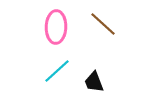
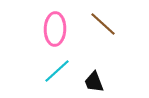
pink ellipse: moved 1 px left, 2 px down
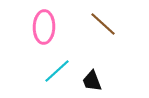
pink ellipse: moved 11 px left, 2 px up
black trapezoid: moved 2 px left, 1 px up
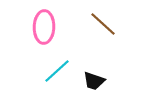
black trapezoid: moved 2 px right; rotated 50 degrees counterclockwise
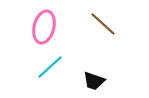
pink ellipse: rotated 12 degrees clockwise
cyan line: moved 7 px left, 4 px up
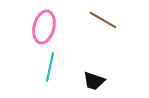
brown line: moved 4 px up; rotated 12 degrees counterclockwise
cyan line: rotated 36 degrees counterclockwise
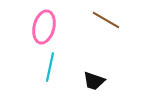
brown line: moved 3 px right
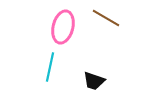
brown line: moved 2 px up
pink ellipse: moved 19 px right
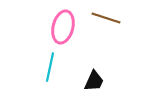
brown line: rotated 12 degrees counterclockwise
black trapezoid: rotated 85 degrees counterclockwise
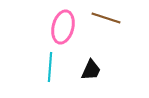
cyan line: rotated 8 degrees counterclockwise
black trapezoid: moved 3 px left, 11 px up
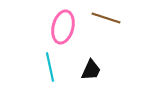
cyan line: rotated 16 degrees counterclockwise
